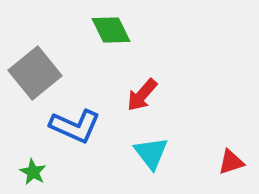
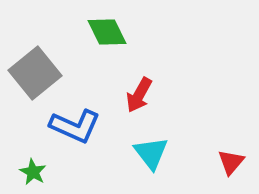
green diamond: moved 4 px left, 2 px down
red arrow: moved 3 px left; rotated 12 degrees counterclockwise
red triangle: rotated 32 degrees counterclockwise
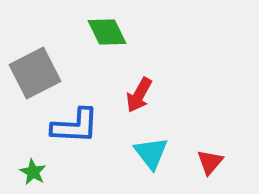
gray square: rotated 12 degrees clockwise
blue L-shape: rotated 21 degrees counterclockwise
red triangle: moved 21 px left
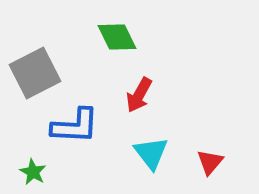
green diamond: moved 10 px right, 5 px down
